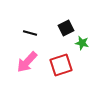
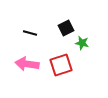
pink arrow: moved 2 px down; rotated 55 degrees clockwise
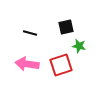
black square: moved 1 px up; rotated 14 degrees clockwise
green star: moved 3 px left, 3 px down
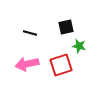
pink arrow: rotated 20 degrees counterclockwise
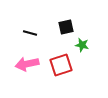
green star: moved 3 px right, 1 px up
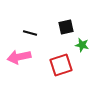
pink arrow: moved 8 px left, 7 px up
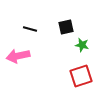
black line: moved 4 px up
pink arrow: moved 1 px left, 1 px up
red square: moved 20 px right, 11 px down
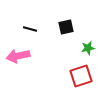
green star: moved 6 px right, 3 px down; rotated 24 degrees counterclockwise
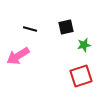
green star: moved 4 px left, 3 px up
pink arrow: rotated 20 degrees counterclockwise
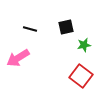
pink arrow: moved 2 px down
red square: rotated 35 degrees counterclockwise
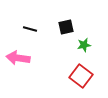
pink arrow: rotated 40 degrees clockwise
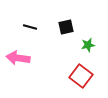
black line: moved 2 px up
green star: moved 4 px right
